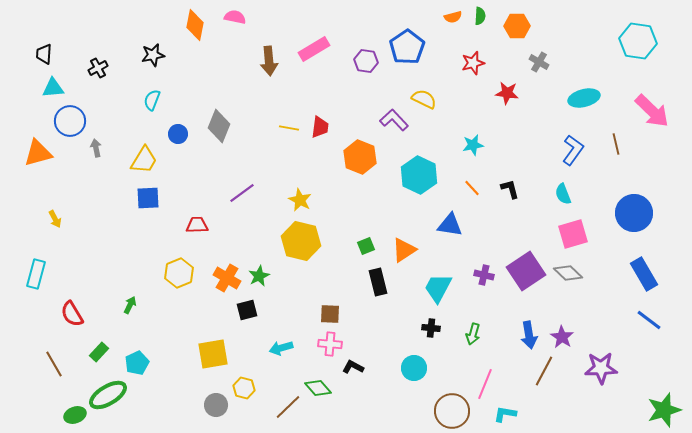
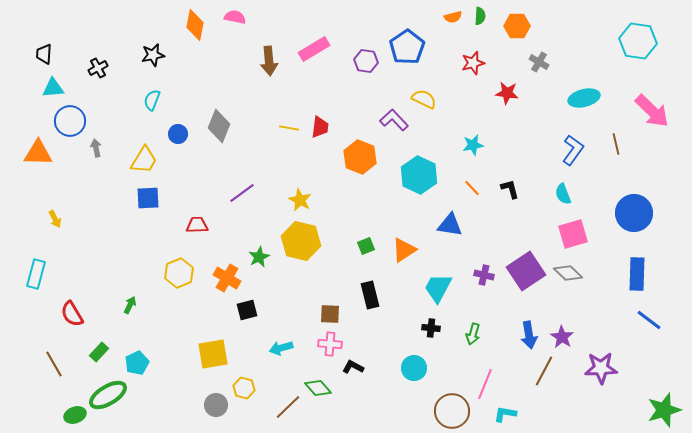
orange triangle at (38, 153): rotated 16 degrees clockwise
blue rectangle at (644, 274): moved 7 px left; rotated 32 degrees clockwise
green star at (259, 276): moved 19 px up
black rectangle at (378, 282): moved 8 px left, 13 px down
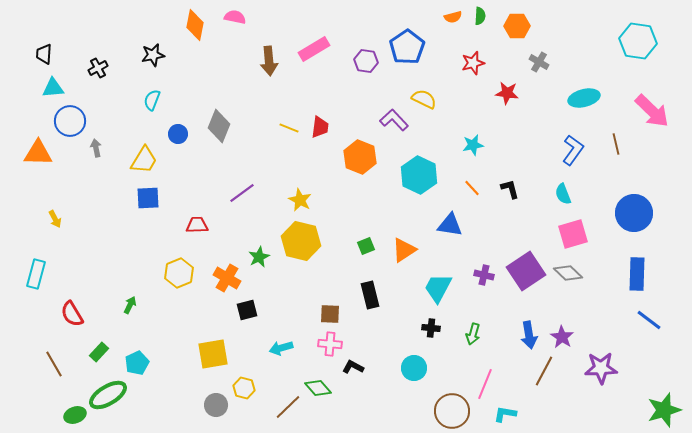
yellow line at (289, 128): rotated 12 degrees clockwise
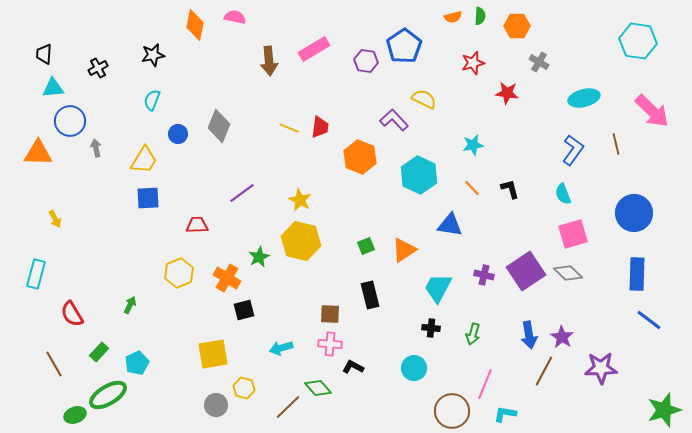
blue pentagon at (407, 47): moved 3 px left, 1 px up
black square at (247, 310): moved 3 px left
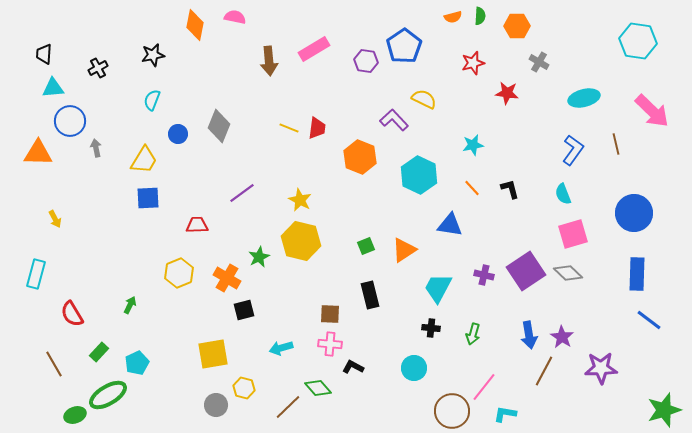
red trapezoid at (320, 127): moved 3 px left, 1 px down
pink line at (485, 384): moved 1 px left, 3 px down; rotated 16 degrees clockwise
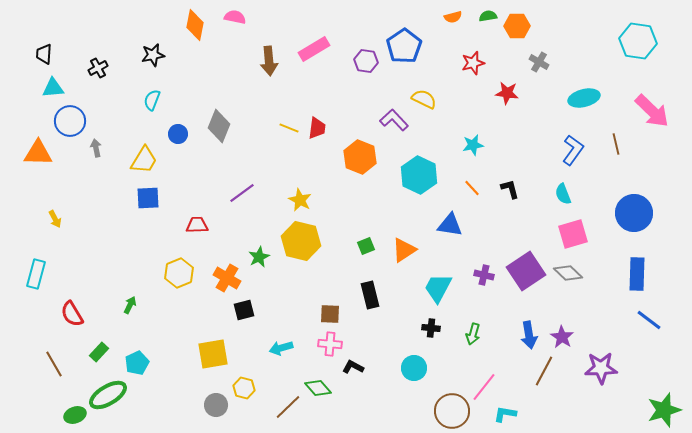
green semicircle at (480, 16): moved 8 px right; rotated 102 degrees counterclockwise
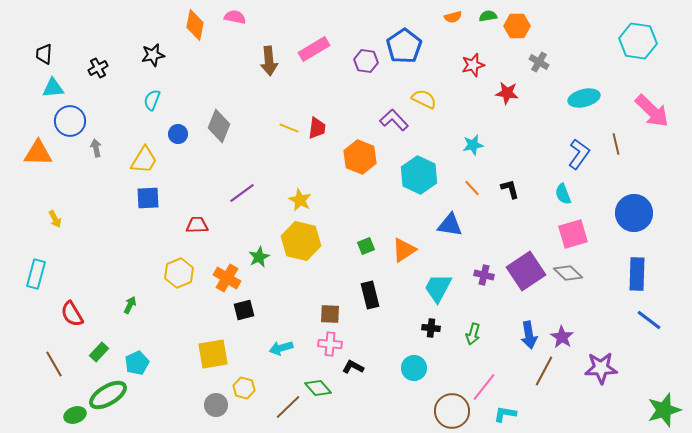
red star at (473, 63): moved 2 px down
blue L-shape at (573, 150): moved 6 px right, 4 px down
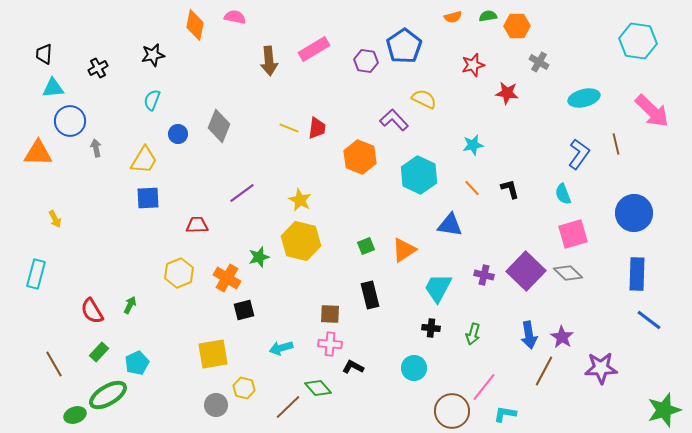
green star at (259, 257): rotated 10 degrees clockwise
purple square at (526, 271): rotated 12 degrees counterclockwise
red semicircle at (72, 314): moved 20 px right, 3 px up
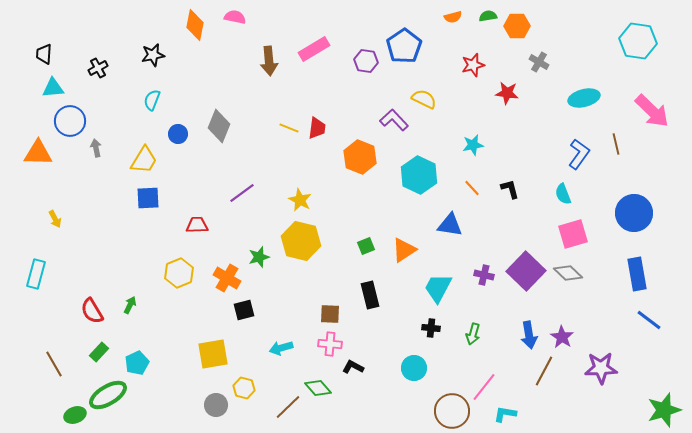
blue rectangle at (637, 274): rotated 12 degrees counterclockwise
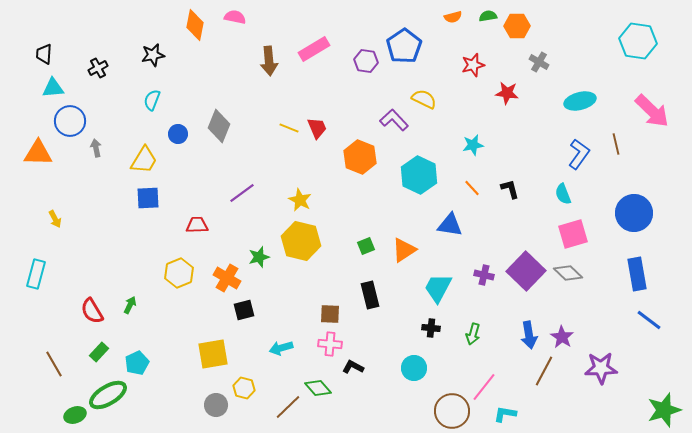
cyan ellipse at (584, 98): moved 4 px left, 3 px down
red trapezoid at (317, 128): rotated 30 degrees counterclockwise
